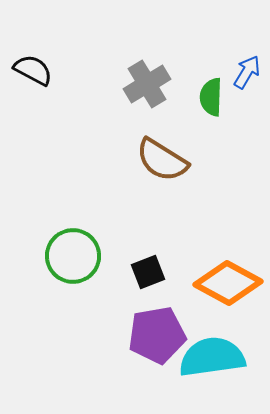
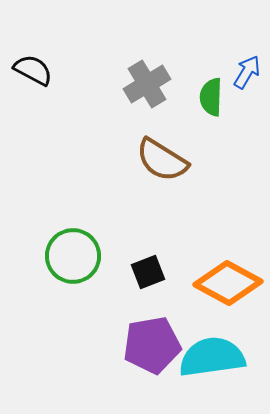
purple pentagon: moved 5 px left, 10 px down
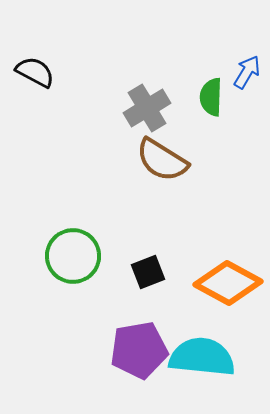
black semicircle: moved 2 px right, 2 px down
gray cross: moved 24 px down
purple pentagon: moved 13 px left, 5 px down
cyan semicircle: moved 10 px left; rotated 14 degrees clockwise
